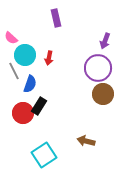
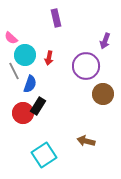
purple circle: moved 12 px left, 2 px up
black rectangle: moved 1 px left
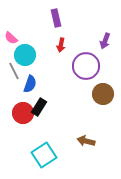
red arrow: moved 12 px right, 13 px up
black rectangle: moved 1 px right, 1 px down
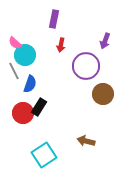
purple rectangle: moved 2 px left, 1 px down; rotated 24 degrees clockwise
pink semicircle: moved 4 px right, 5 px down
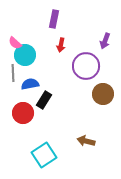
gray line: moved 1 px left, 2 px down; rotated 24 degrees clockwise
blue semicircle: rotated 120 degrees counterclockwise
black rectangle: moved 5 px right, 7 px up
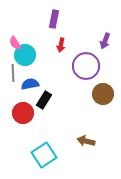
pink semicircle: rotated 16 degrees clockwise
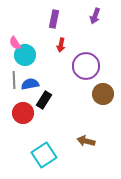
purple arrow: moved 10 px left, 25 px up
gray line: moved 1 px right, 7 px down
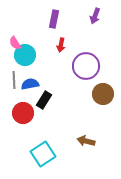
cyan square: moved 1 px left, 1 px up
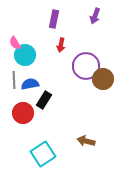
brown circle: moved 15 px up
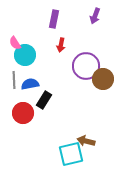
cyan square: moved 28 px right; rotated 20 degrees clockwise
